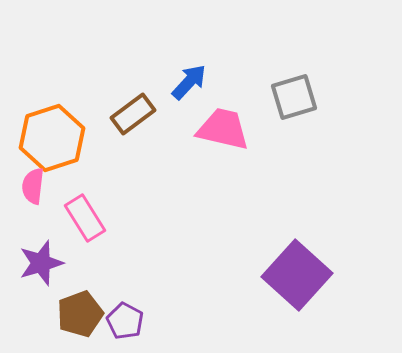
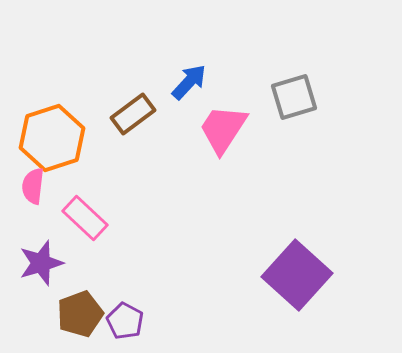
pink trapezoid: rotated 70 degrees counterclockwise
pink rectangle: rotated 15 degrees counterclockwise
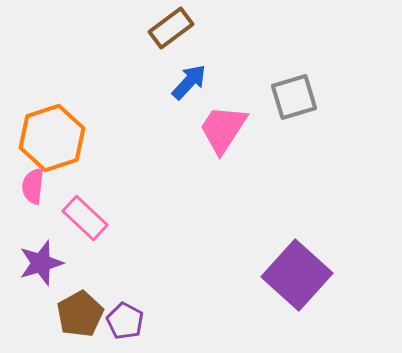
brown rectangle: moved 38 px right, 86 px up
brown pentagon: rotated 9 degrees counterclockwise
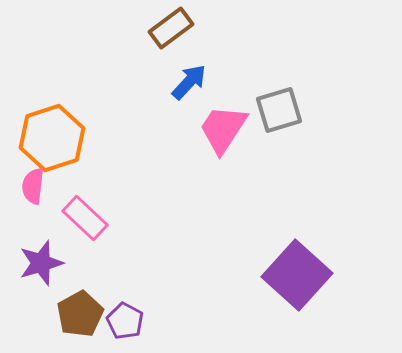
gray square: moved 15 px left, 13 px down
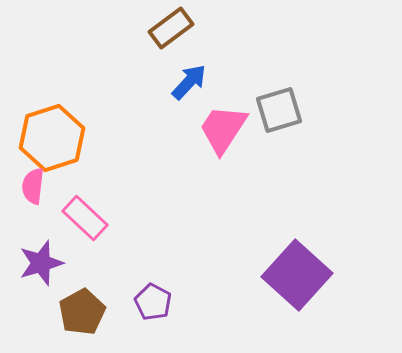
brown pentagon: moved 2 px right, 2 px up
purple pentagon: moved 28 px right, 19 px up
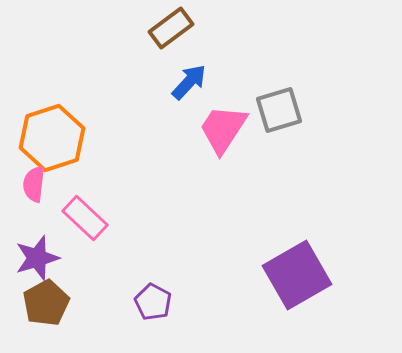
pink semicircle: moved 1 px right, 2 px up
purple star: moved 4 px left, 5 px up
purple square: rotated 18 degrees clockwise
brown pentagon: moved 36 px left, 9 px up
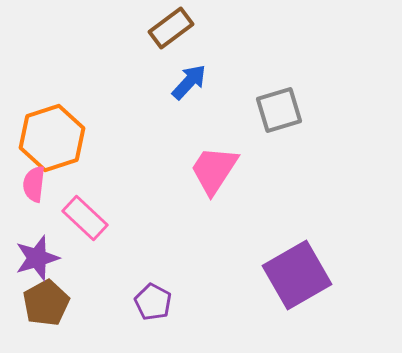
pink trapezoid: moved 9 px left, 41 px down
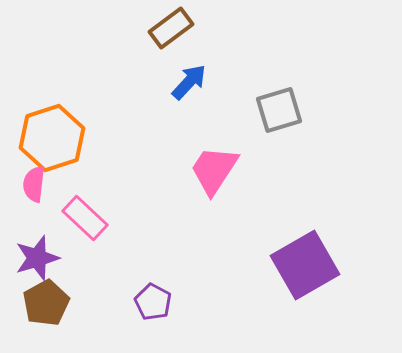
purple square: moved 8 px right, 10 px up
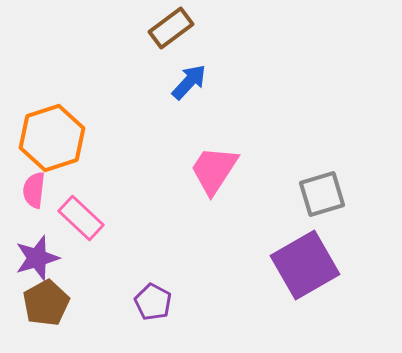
gray square: moved 43 px right, 84 px down
pink semicircle: moved 6 px down
pink rectangle: moved 4 px left
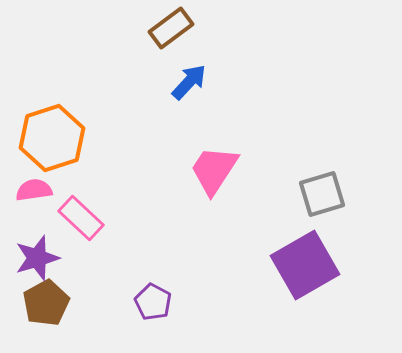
pink semicircle: rotated 75 degrees clockwise
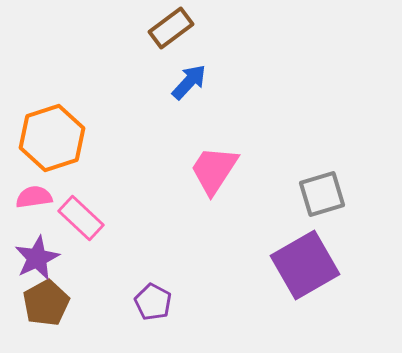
pink semicircle: moved 7 px down
purple star: rotated 9 degrees counterclockwise
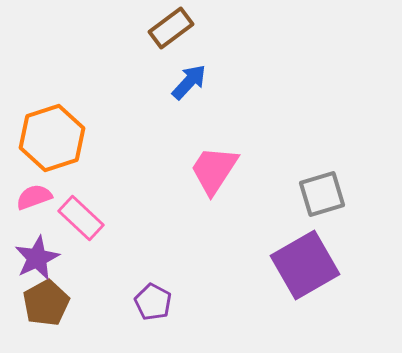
pink semicircle: rotated 12 degrees counterclockwise
